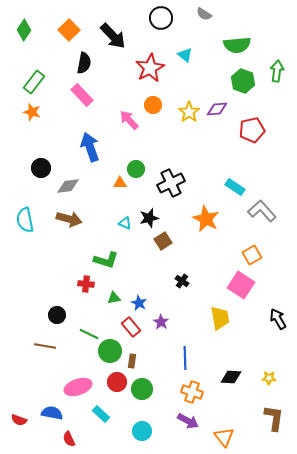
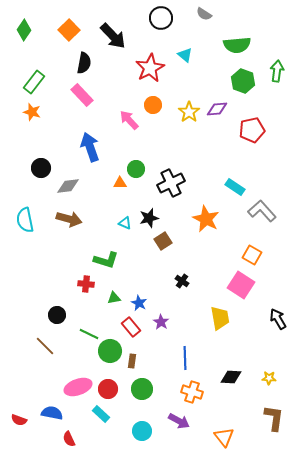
orange square at (252, 255): rotated 30 degrees counterclockwise
brown line at (45, 346): rotated 35 degrees clockwise
red circle at (117, 382): moved 9 px left, 7 px down
purple arrow at (188, 421): moved 9 px left
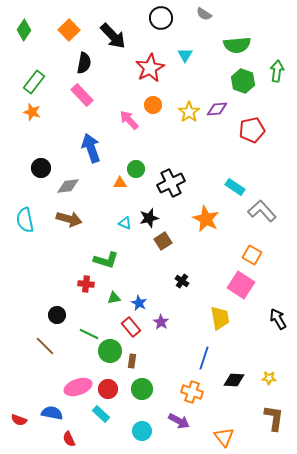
cyan triangle at (185, 55): rotated 21 degrees clockwise
blue arrow at (90, 147): moved 1 px right, 1 px down
blue line at (185, 358): moved 19 px right; rotated 20 degrees clockwise
black diamond at (231, 377): moved 3 px right, 3 px down
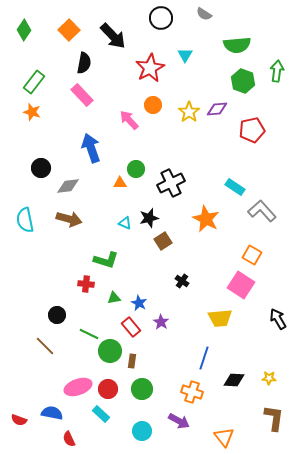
yellow trapezoid at (220, 318): rotated 95 degrees clockwise
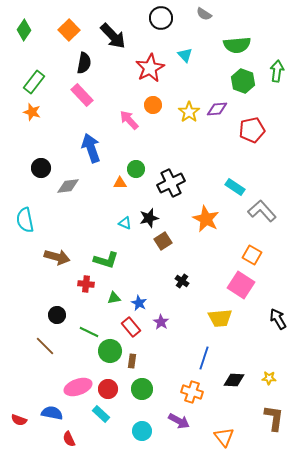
cyan triangle at (185, 55): rotated 14 degrees counterclockwise
brown arrow at (69, 219): moved 12 px left, 38 px down
green line at (89, 334): moved 2 px up
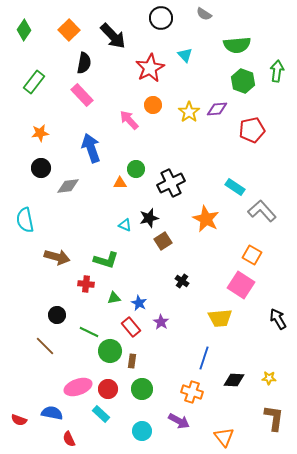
orange star at (32, 112): moved 8 px right, 21 px down; rotated 24 degrees counterclockwise
cyan triangle at (125, 223): moved 2 px down
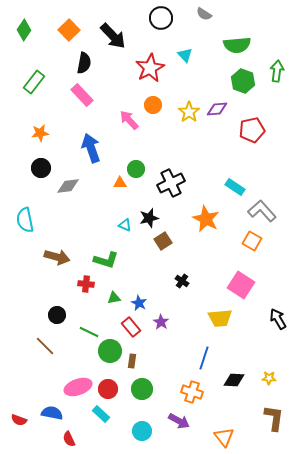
orange square at (252, 255): moved 14 px up
